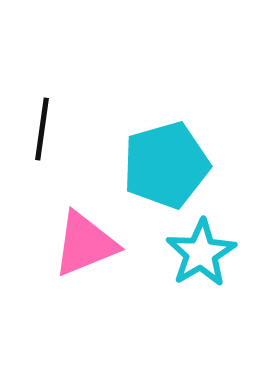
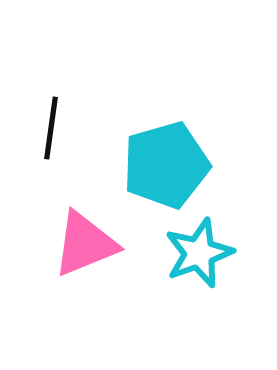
black line: moved 9 px right, 1 px up
cyan star: moved 2 px left; rotated 10 degrees clockwise
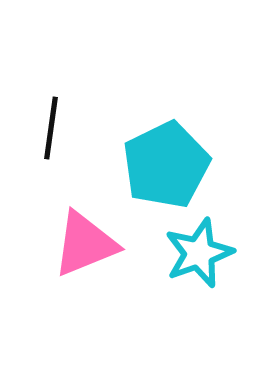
cyan pentagon: rotated 10 degrees counterclockwise
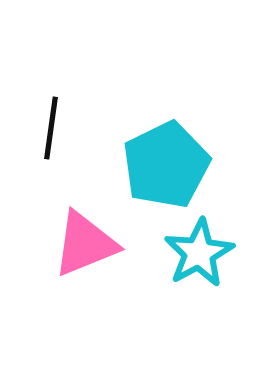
cyan star: rotated 8 degrees counterclockwise
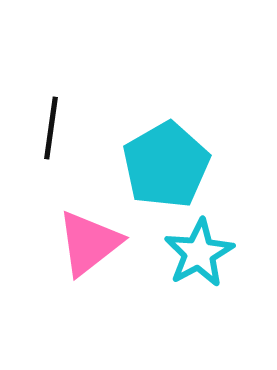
cyan pentagon: rotated 4 degrees counterclockwise
pink triangle: moved 4 px right, 1 px up; rotated 16 degrees counterclockwise
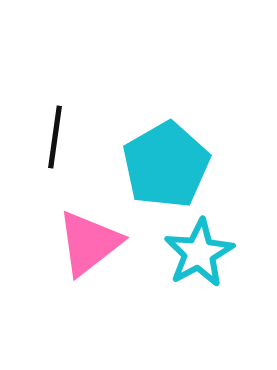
black line: moved 4 px right, 9 px down
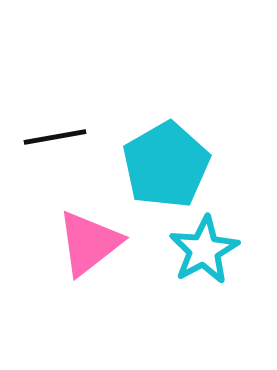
black line: rotated 72 degrees clockwise
cyan star: moved 5 px right, 3 px up
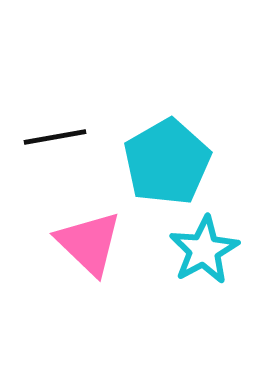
cyan pentagon: moved 1 px right, 3 px up
pink triangle: rotated 38 degrees counterclockwise
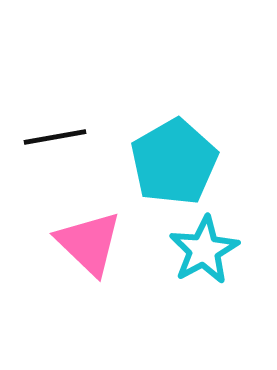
cyan pentagon: moved 7 px right
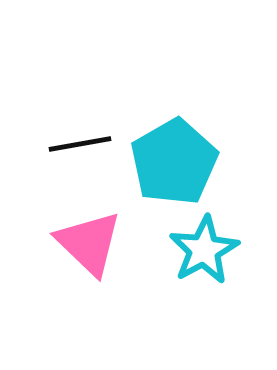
black line: moved 25 px right, 7 px down
